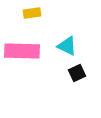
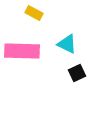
yellow rectangle: moved 2 px right; rotated 36 degrees clockwise
cyan triangle: moved 2 px up
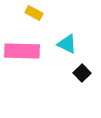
black square: moved 5 px right; rotated 18 degrees counterclockwise
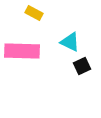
cyan triangle: moved 3 px right, 2 px up
black square: moved 7 px up; rotated 18 degrees clockwise
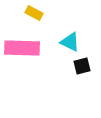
pink rectangle: moved 3 px up
black square: rotated 12 degrees clockwise
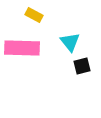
yellow rectangle: moved 2 px down
cyan triangle: rotated 25 degrees clockwise
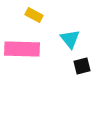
cyan triangle: moved 3 px up
pink rectangle: moved 1 px down
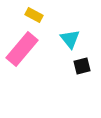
pink rectangle: rotated 52 degrees counterclockwise
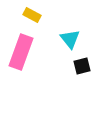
yellow rectangle: moved 2 px left
pink rectangle: moved 1 px left, 3 px down; rotated 20 degrees counterclockwise
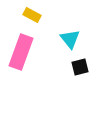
black square: moved 2 px left, 1 px down
